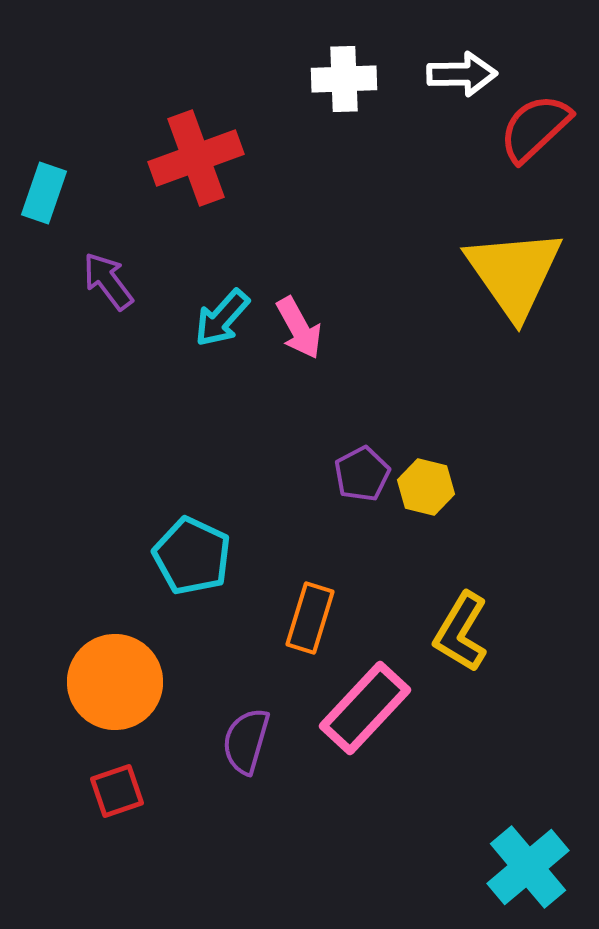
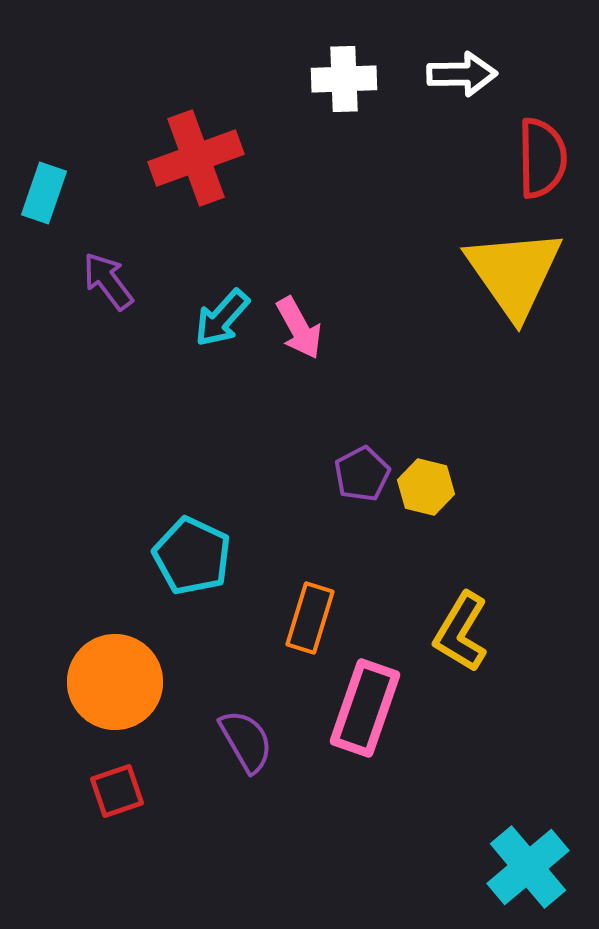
red semicircle: moved 7 px right, 30 px down; rotated 132 degrees clockwise
pink rectangle: rotated 24 degrees counterclockwise
purple semicircle: rotated 134 degrees clockwise
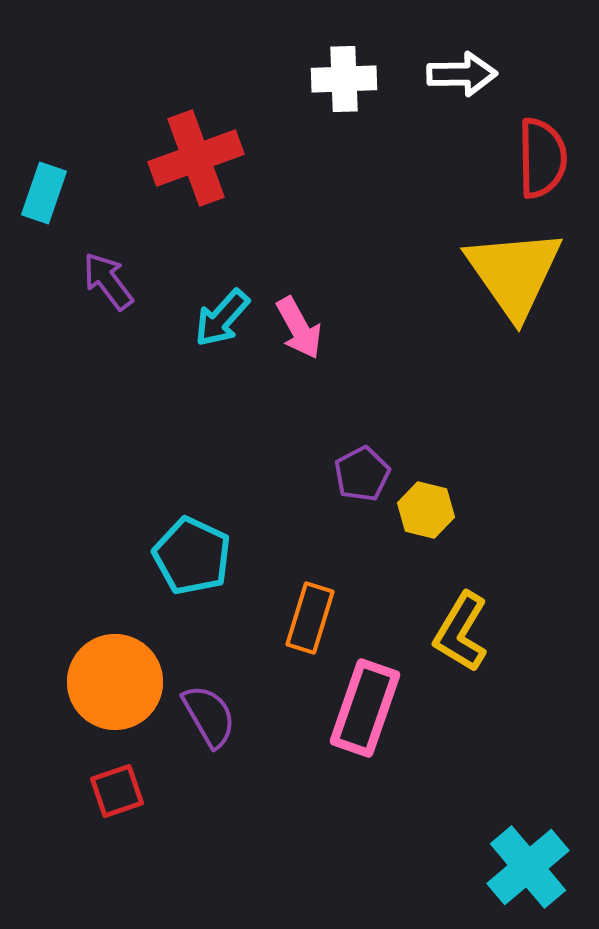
yellow hexagon: moved 23 px down
purple semicircle: moved 37 px left, 25 px up
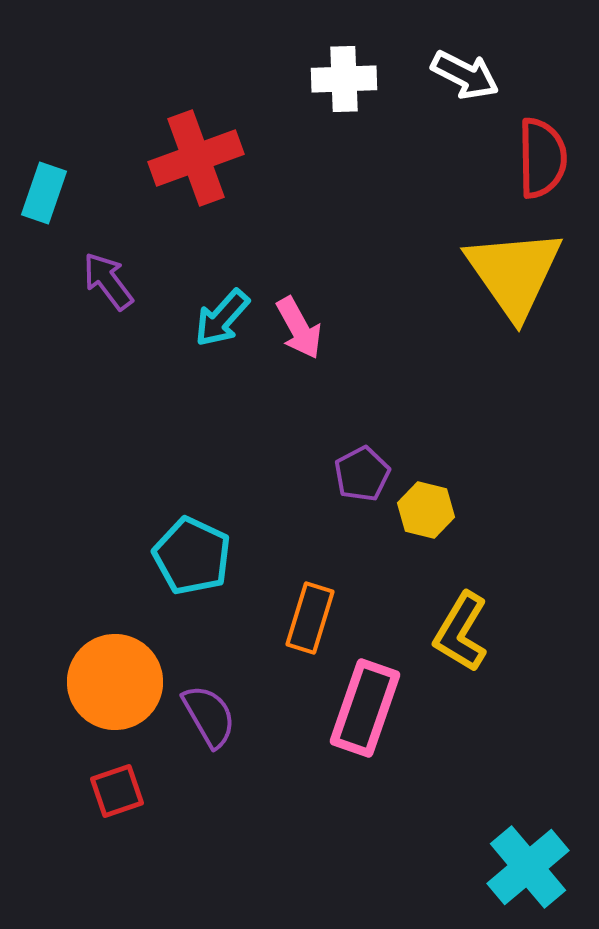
white arrow: moved 3 px right, 1 px down; rotated 28 degrees clockwise
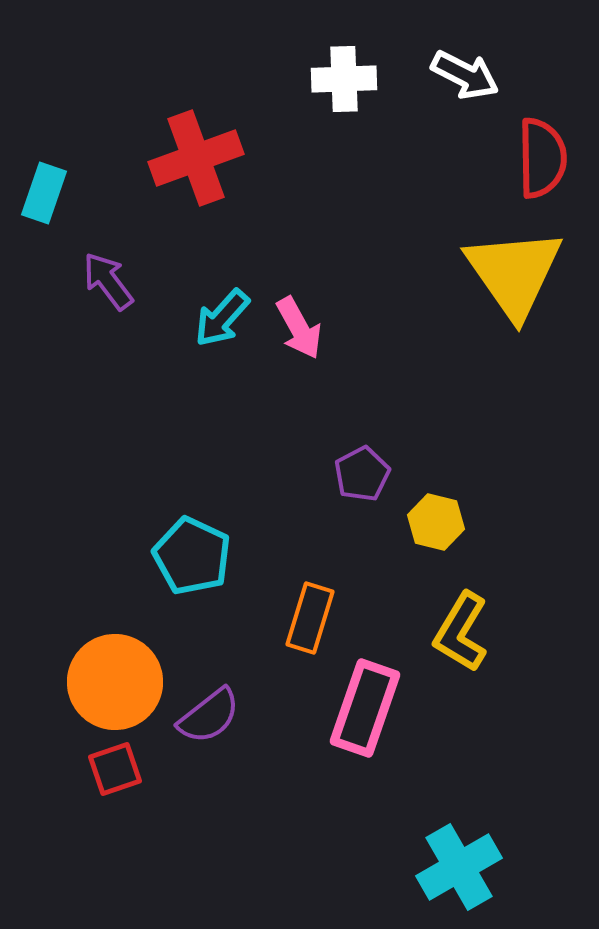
yellow hexagon: moved 10 px right, 12 px down
purple semicircle: rotated 82 degrees clockwise
red square: moved 2 px left, 22 px up
cyan cross: moved 69 px left; rotated 10 degrees clockwise
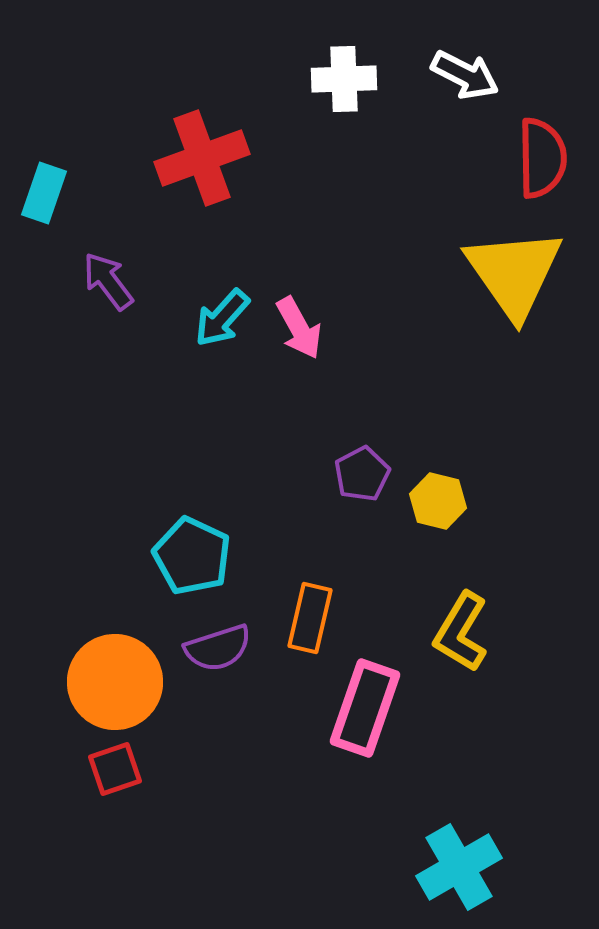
red cross: moved 6 px right
yellow hexagon: moved 2 px right, 21 px up
orange rectangle: rotated 4 degrees counterclockwise
purple semicircle: moved 9 px right, 68 px up; rotated 20 degrees clockwise
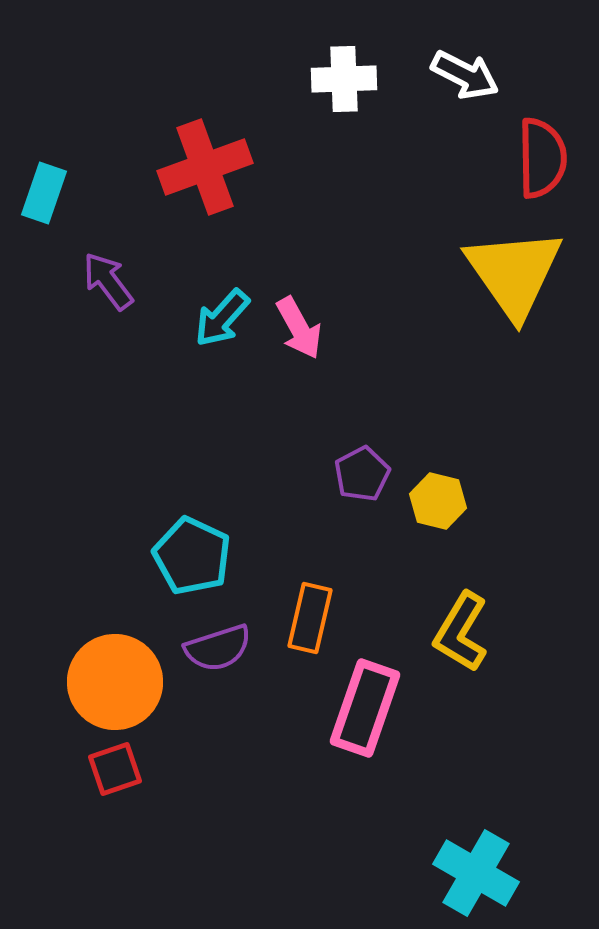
red cross: moved 3 px right, 9 px down
cyan cross: moved 17 px right, 6 px down; rotated 30 degrees counterclockwise
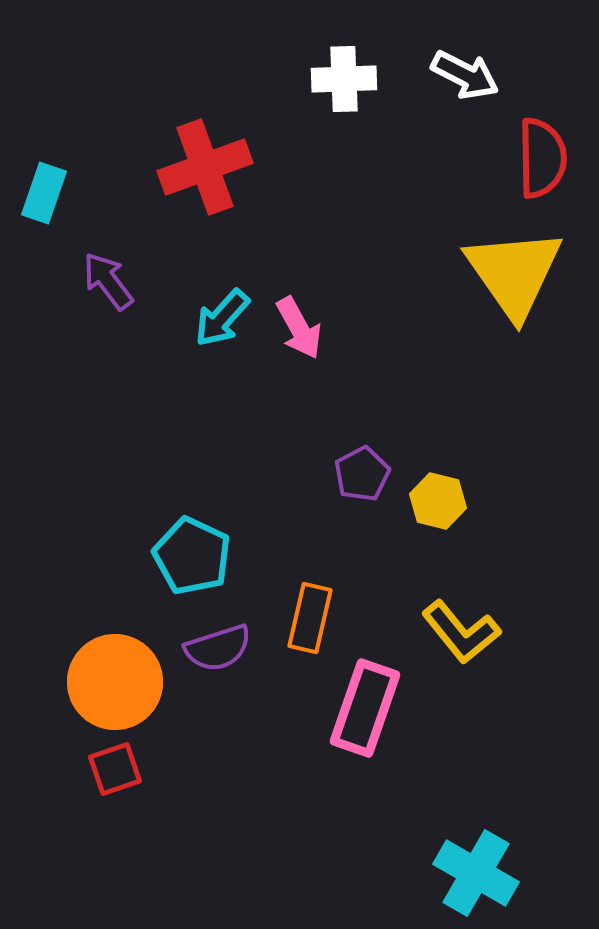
yellow L-shape: rotated 70 degrees counterclockwise
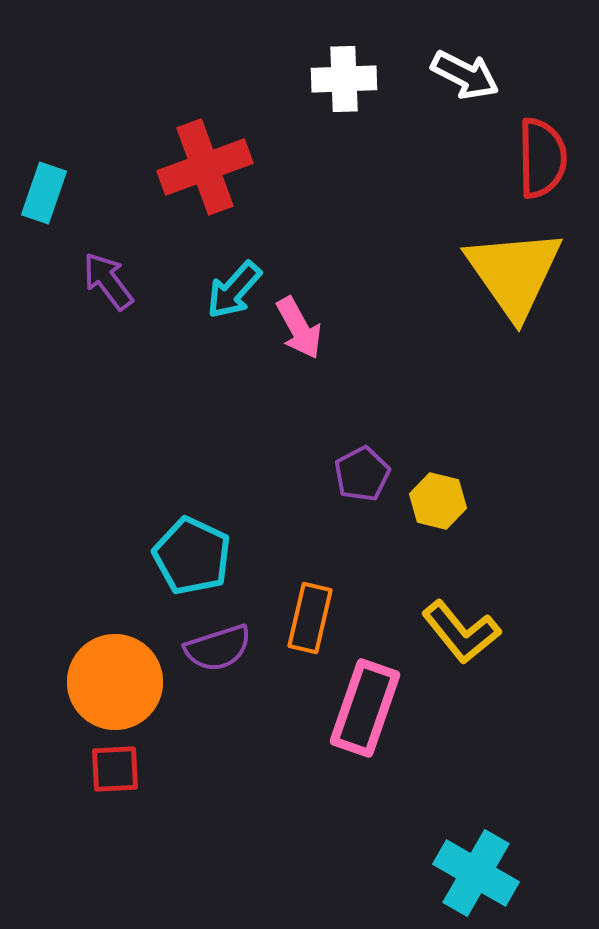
cyan arrow: moved 12 px right, 28 px up
red square: rotated 16 degrees clockwise
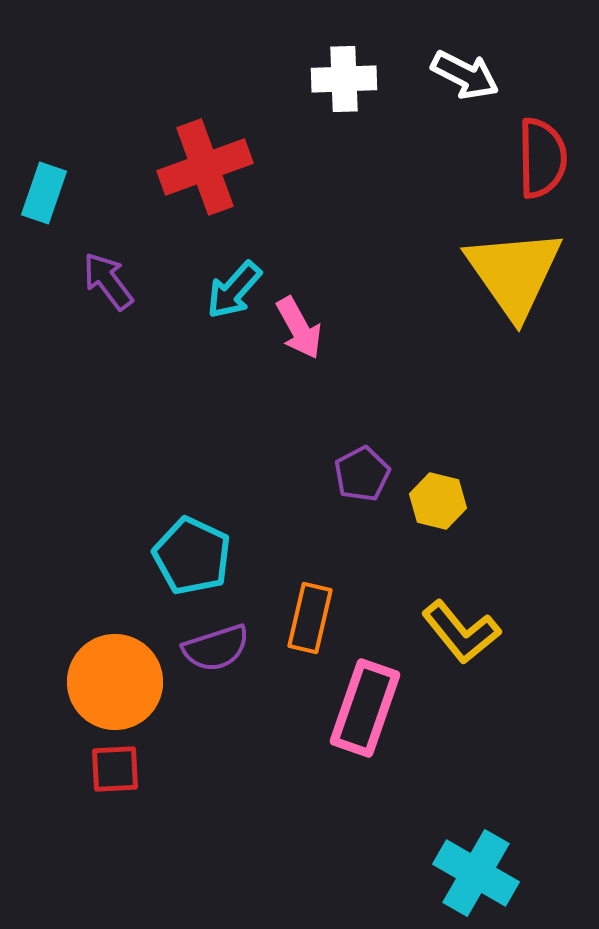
purple semicircle: moved 2 px left
